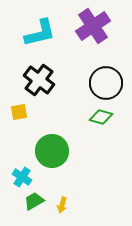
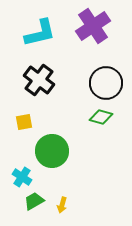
yellow square: moved 5 px right, 10 px down
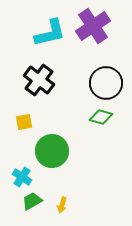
cyan L-shape: moved 10 px right
green trapezoid: moved 2 px left
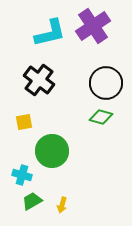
cyan cross: moved 2 px up; rotated 18 degrees counterclockwise
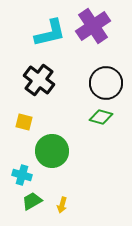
yellow square: rotated 24 degrees clockwise
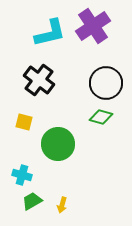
green circle: moved 6 px right, 7 px up
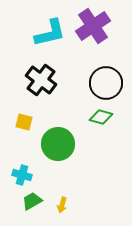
black cross: moved 2 px right
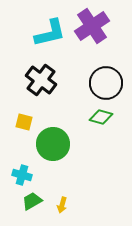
purple cross: moved 1 px left
green circle: moved 5 px left
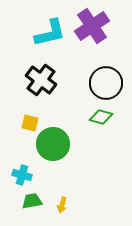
yellow square: moved 6 px right, 1 px down
green trapezoid: rotated 20 degrees clockwise
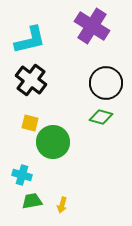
purple cross: rotated 24 degrees counterclockwise
cyan L-shape: moved 20 px left, 7 px down
black cross: moved 10 px left
green circle: moved 2 px up
